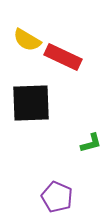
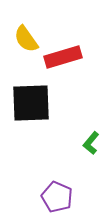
yellow semicircle: moved 1 px left, 1 px up; rotated 24 degrees clockwise
red rectangle: rotated 42 degrees counterclockwise
green L-shape: rotated 145 degrees clockwise
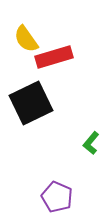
red rectangle: moved 9 px left
black square: rotated 24 degrees counterclockwise
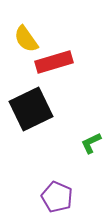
red rectangle: moved 5 px down
black square: moved 6 px down
green L-shape: rotated 25 degrees clockwise
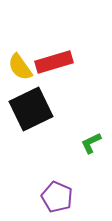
yellow semicircle: moved 6 px left, 28 px down
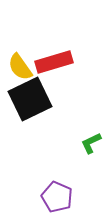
black square: moved 1 px left, 10 px up
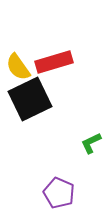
yellow semicircle: moved 2 px left
purple pentagon: moved 2 px right, 4 px up
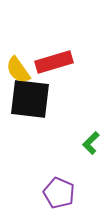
yellow semicircle: moved 3 px down
black square: rotated 33 degrees clockwise
green L-shape: rotated 20 degrees counterclockwise
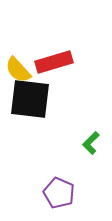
yellow semicircle: rotated 8 degrees counterclockwise
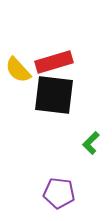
black square: moved 24 px right, 4 px up
purple pentagon: rotated 16 degrees counterclockwise
